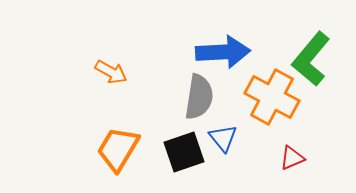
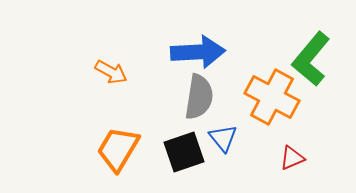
blue arrow: moved 25 px left
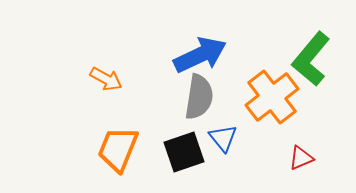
blue arrow: moved 2 px right, 3 px down; rotated 22 degrees counterclockwise
orange arrow: moved 5 px left, 7 px down
orange cross: rotated 24 degrees clockwise
orange trapezoid: rotated 9 degrees counterclockwise
red triangle: moved 9 px right
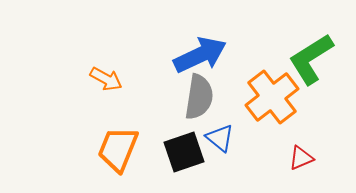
green L-shape: rotated 18 degrees clockwise
blue triangle: moved 3 px left; rotated 12 degrees counterclockwise
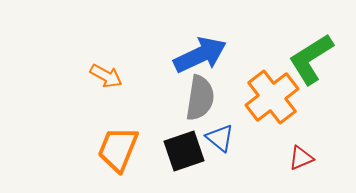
orange arrow: moved 3 px up
gray semicircle: moved 1 px right, 1 px down
black square: moved 1 px up
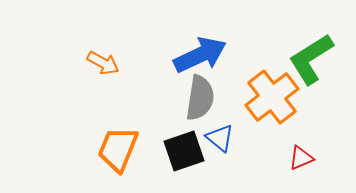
orange arrow: moved 3 px left, 13 px up
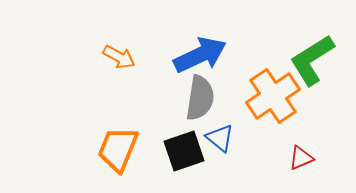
green L-shape: moved 1 px right, 1 px down
orange arrow: moved 16 px right, 6 px up
orange cross: moved 1 px right, 1 px up; rotated 4 degrees clockwise
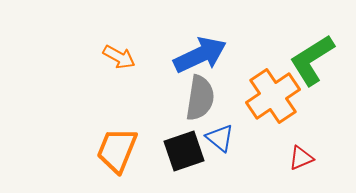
orange trapezoid: moved 1 px left, 1 px down
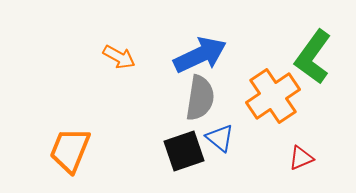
green L-shape: moved 1 px right, 3 px up; rotated 22 degrees counterclockwise
orange trapezoid: moved 47 px left
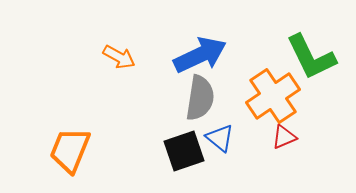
green L-shape: moved 2 px left; rotated 62 degrees counterclockwise
red triangle: moved 17 px left, 21 px up
